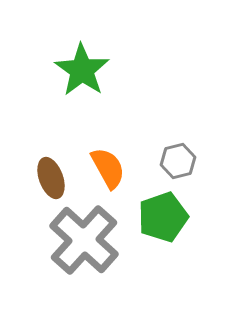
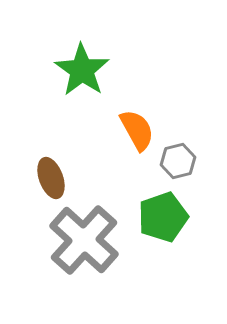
orange semicircle: moved 29 px right, 38 px up
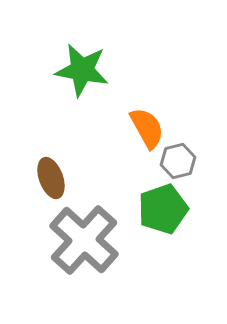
green star: rotated 24 degrees counterclockwise
orange semicircle: moved 10 px right, 2 px up
green pentagon: moved 8 px up
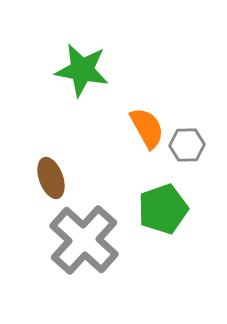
gray hexagon: moved 9 px right, 16 px up; rotated 12 degrees clockwise
